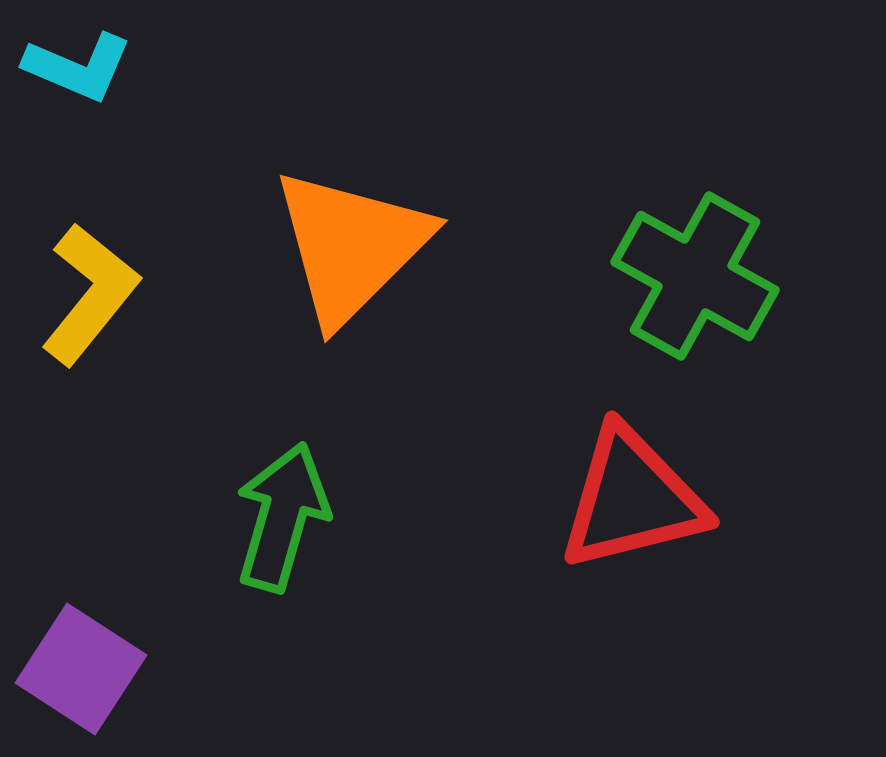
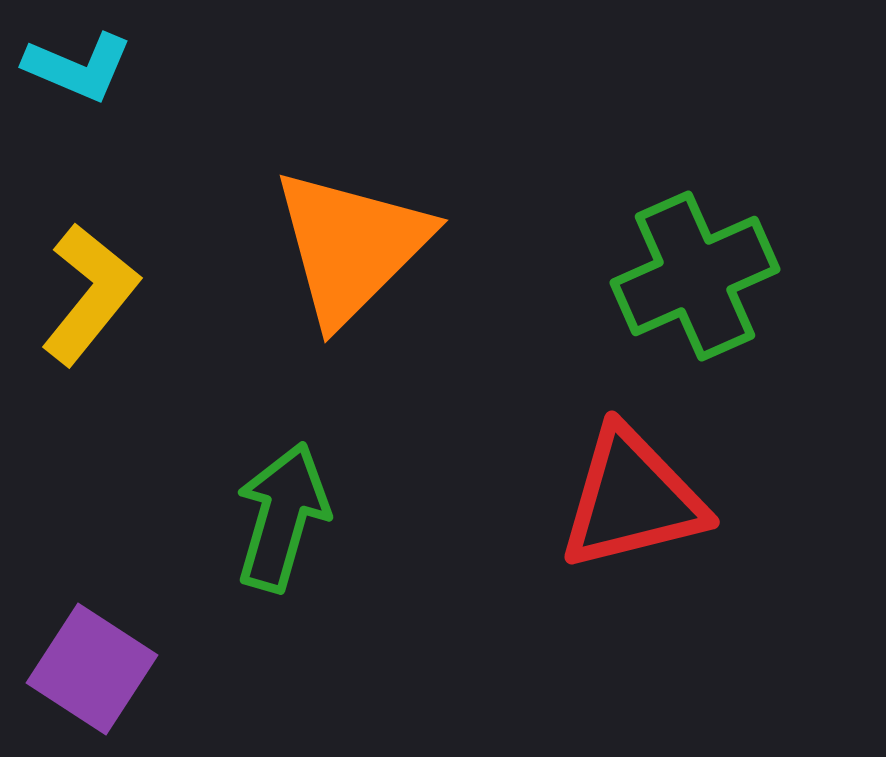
green cross: rotated 37 degrees clockwise
purple square: moved 11 px right
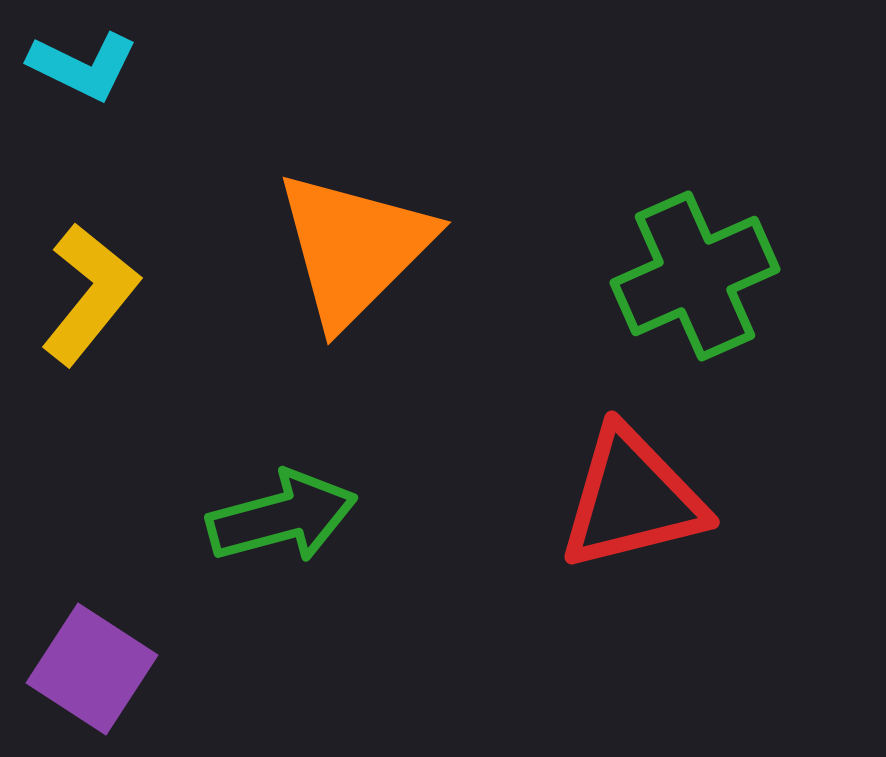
cyan L-shape: moved 5 px right, 1 px up; rotated 3 degrees clockwise
orange triangle: moved 3 px right, 2 px down
green arrow: rotated 59 degrees clockwise
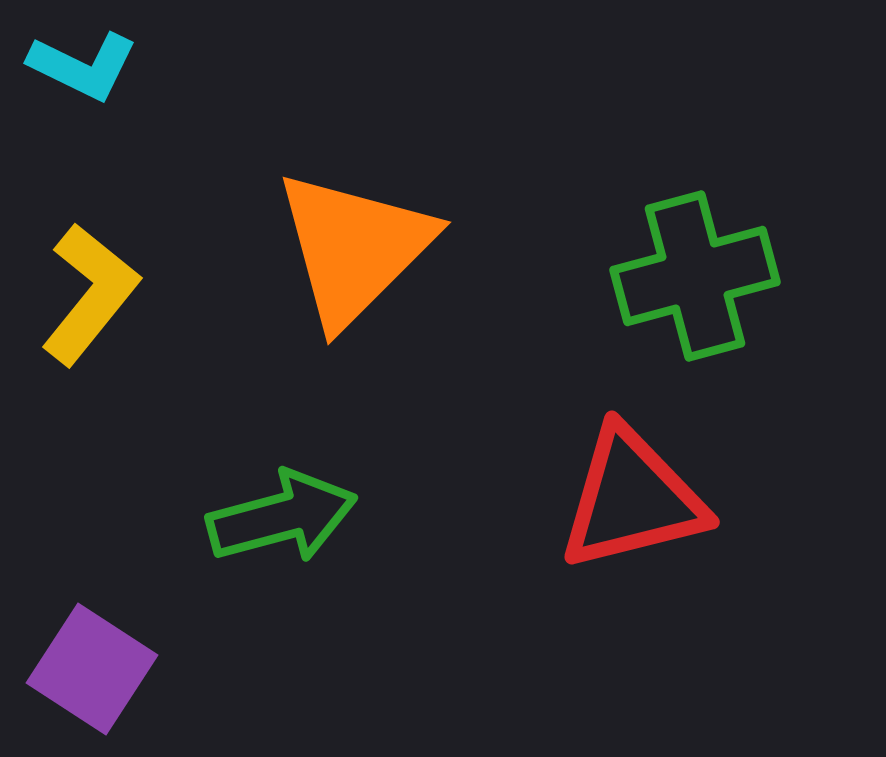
green cross: rotated 9 degrees clockwise
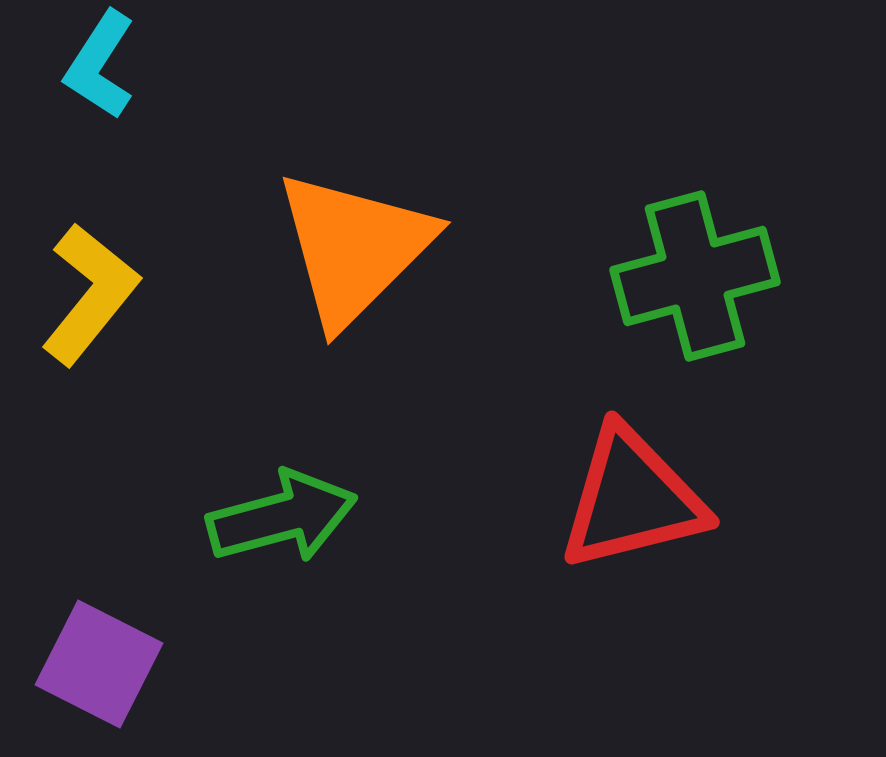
cyan L-shape: moved 17 px right, 1 px up; rotated 97 degrees clockwise
purple square: moved 7 px right, 5 px up; rotated 6 degrees counterclockwise
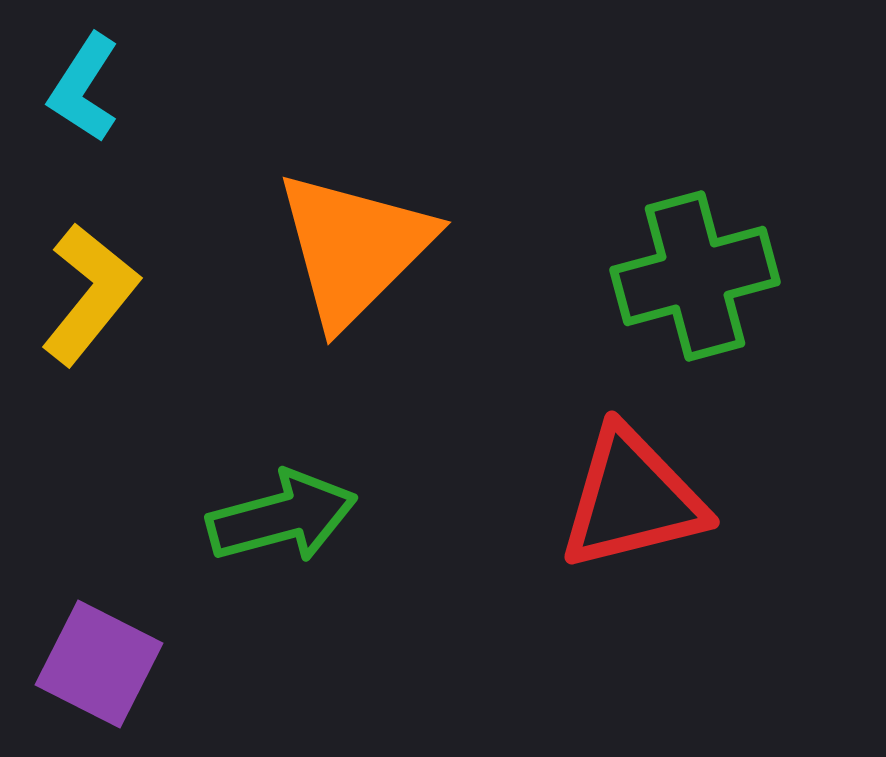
cyan L-shape: moved 16 px left, 23 px down
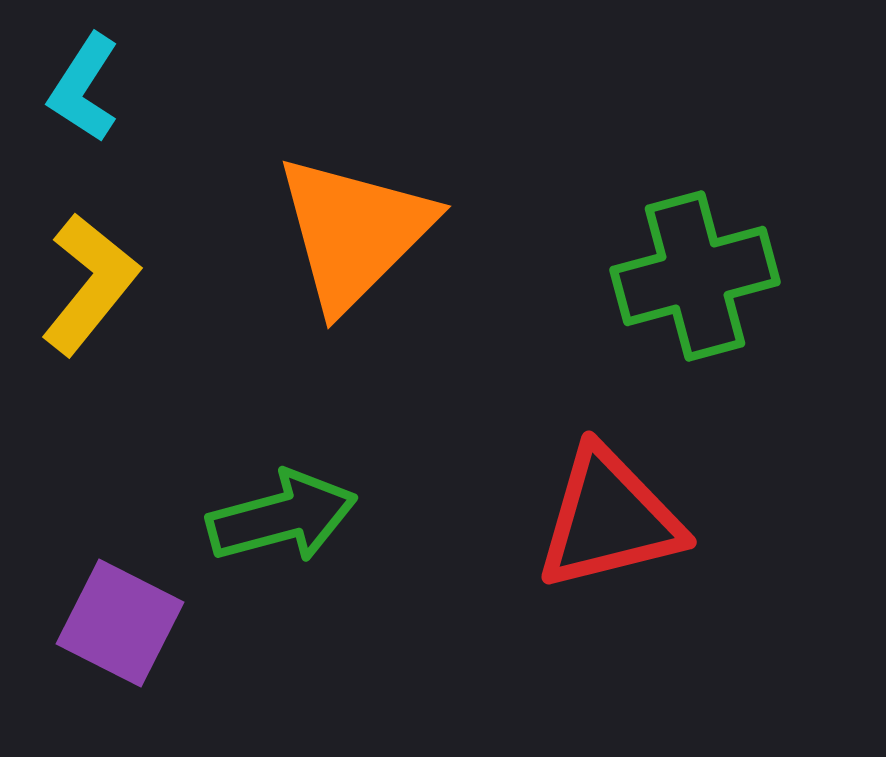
orange triangle: moved 16 px up
yellow L-shape: moved 10 px up
red triangle: moved 23 px left, 20 px down
purple square: moved 21 px right, 41 px up
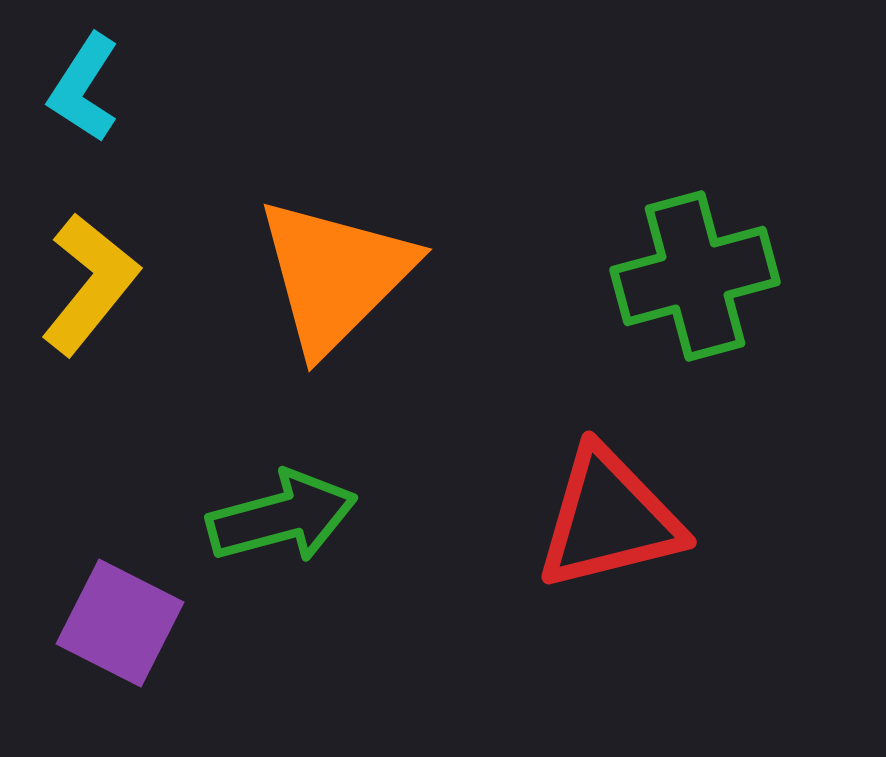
orange triangle: moved 19 px left, 43 px down
